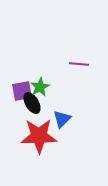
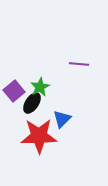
purple square: moved 8 px left; rotated 30 degrees counterclockwise
black ellipse: rotated 65 degrees clockwise
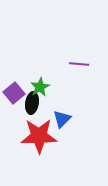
purple square: moved 2 px down
black ellipse: rotated 25 degrees counterclockwise
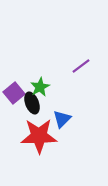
purple line: moved 2 px right, 2 px down; rotated 42 degrees counterclockwise
black ellipse: rotated 30 degrees counterclockwise
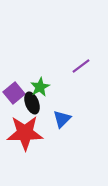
red star: moved 14 px left, 3 px up
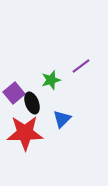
green star: moved 11 px right, 7 px up; rotated 12 degrees clockwise
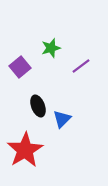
green star: moved 32 px up
purple square: moved 6 px right, 26 px up
black ellipse: moved 6 px right, 3 px down
red star: moved 17 px down; rotated 30 degrees counterclockwise
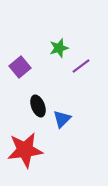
green star: moved 8 px right
red star: rotated 24 degrees clockwise
